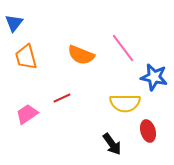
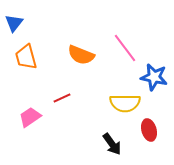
pink line: moved 2 px right
pink trapezoid: moved 3 px right, 3 px down
red ellipse: moved 1 px right, 1 px up
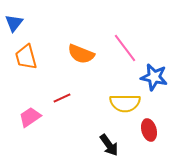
orange semicircle: moved 1 px up
black arrow: moved 3 px left, 1 px down
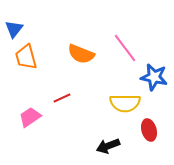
blue triangle: moved 6 px down
black arrow: moved 1 px left, 1 px down; rotated 105 degrees clockwise
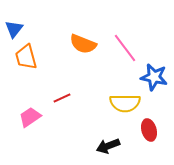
orange semicircle: moved 2 px right, 10 px up
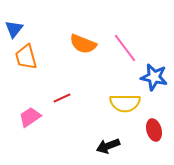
red ellipse: moved 5 px right
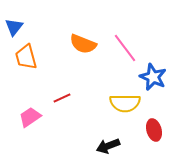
blue triangle: moved 2 px up
blue star: moved 1 px left; rotated 12 degrees clockwise
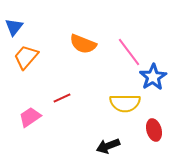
pink line: moved 4 px right, 4 px down
orange trapezoid: rotated 56 degrees clockwise
blue star: rotated 16 degrees clockwise
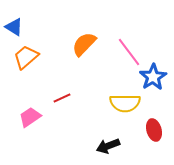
blue triangle: rotated 36 degrees counterclockwise
orange semicircle: moved 1 px right; rotated 112 degrees clockwise
orange trapezoid: rotated 8 degrees clockwise
